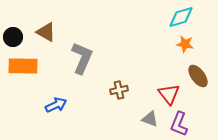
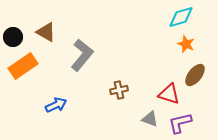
orange star: moved 1 px right; rotated 12 degrees clockwise
gray L-shape: moved 3 px up; rotated 16 degrees clockwise
orange rectangle: rotated 36 degrees counterclockwise
brown ellipse: moved 3 px left, 1 px up; rotated 75 degrees clockwise
red triangle: rotated 35 degrees counterclockwise
purple L-shape: moved 1 px right, 1 px up; rotated 55 degrees clockwise
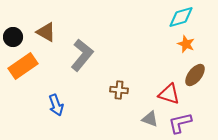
brown cross: rotated 18 degrees clockwise
blue arrow: rotated 95 degrees clockwise
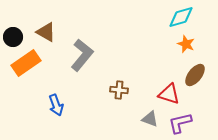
orange rectangle: moved 3 px right, 3 px up
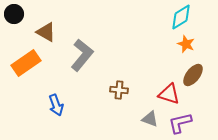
cyan diamond: rotated 16 degrees counterclockwise
black circle: moved 1 px right, 23 px up
brown ellipse: moved 2 px left
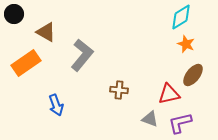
red triangle: rotated 30 degrees counterclockwise
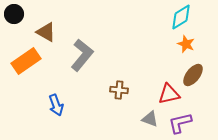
orange rectangle: moved 2 px up
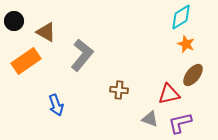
black circle: moved 7 px down
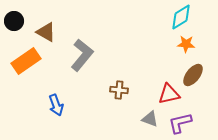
orange star: rotated 18 degrees counterclockwise
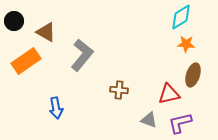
brown ellipse: rotated 20 degrees counterclockwise
blue arrow: moved 3 px down; rotated 10 degrees clockwise
gray triangle: moved 1 px left, 1 px down
